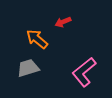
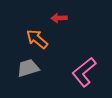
red arrow: moved 4 px left, 4 px up; rotated 21 degrees clockwise
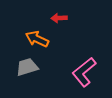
orange arrow: rotated 15 degrees counterclockwise
gray trapezoid: moved 1 px left, 1 px up
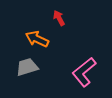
red arrow: rotated 63 degrees clockwise
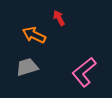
orange arrow: moved 3 px left, 4 px up
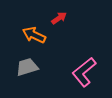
red arrow: rotated 84 degrees clockwise
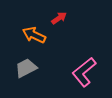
gray trapezoid: moved 1 px left, 1 px down; rotated 10 degrees counterclockwise
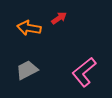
orange arrow: moved 5 px left, 7 px up; rotated 15 degrees counterclockwise
gray trapezoid: moved 1 px right, 2 px down
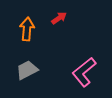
orange arrow: moved 2 px left, 1 px down; rotated 85 degrees clockwise
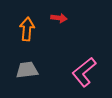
red arrow: rotated 42 degrees clockwise
gray trapezoid: rotated 20 degrees clockwise
